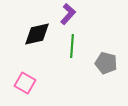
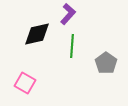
gray pentagon: rotated 20 degrees clockwise
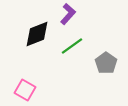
black diamond: rotated 8 degrees counterclockwise
green line: rotated 50 degrees clockwise
pink square: moved 7 px down
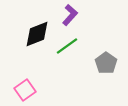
purple L-shape: moved 2 px right, 1 px down
green line: moved 5 px left
pink square: rotated 25 degrees clockwise
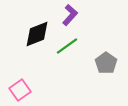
pink square: moved 5 px left
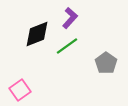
purple L-shape: moved 3 px down
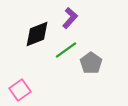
green line: moved 1 px left, 4 px down
gray pentagon: moved 15 px left
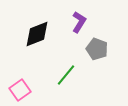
purple L-shape: moved 9 px right, 4 px down; rotated 10 degrees counterclockwise
green line: moved 25 px down; rotated 15 degrees counterclockwise
gray pentagon: moved 6 px right, 14 px up; rotated 15 degrees counterclockwise
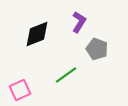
green line: rotated 15 degrees clockwise
pink square: rotated 10 degrees clockwise
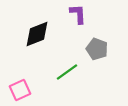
purple L-shape: moved 1 px left, 8 px up; rotated 35 degrees counterclockwise
green line: moved 1 px right, 3 px up
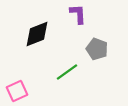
pink square: moved 3 px left, 1 px down
